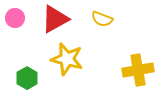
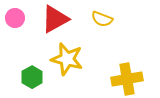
yellow cross: moved 11 px left, 9 px down
green hexagon: moved 5 px right, 1 px up
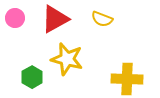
yellow cross: rotated 12 degrees clockwise
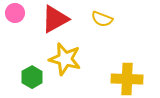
pink circle: moved 5 px up
yellow star: moved 2 px left
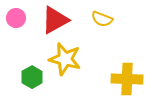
pink circle: moved 1 px right, 5 px down
red triangle: moved 1 px down
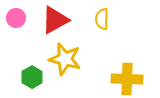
yellow semicircle: rotated 70 degrees clockwise
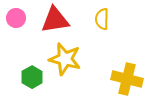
red triangle: rotated 20 degrees clockwise
yellow cross: rotated 12 degrees clockwise
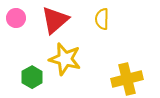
red triangle: rotated 32 degrees counterclockwise
yellow cross: rotated 28 degrees counterclockwise
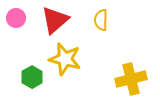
yellow semicircle: moved 1 px left, 1 px down
yellow cross: moved 4 px right
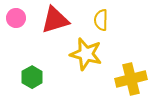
red triangle: rotated 24 degrees clockwise
yellow star: moved 21 px right, 5 px up
